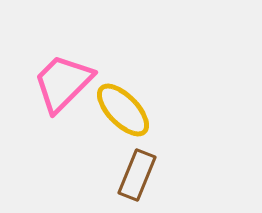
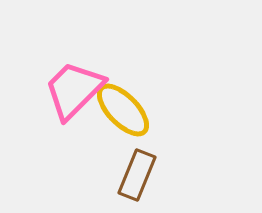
pink trapezoid: moved 11 px right, 7 px down
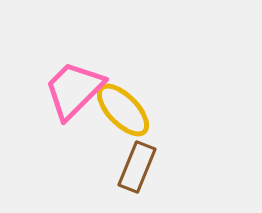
brown rectangle: moved 8 px up
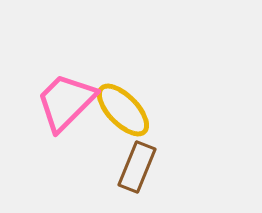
pink trapezoid: moved 8 px left, 12 px down
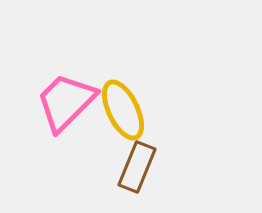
yellow ellipse: rotated 18 degrees clockwise
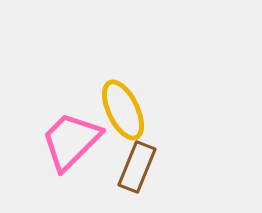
pink trapezoid: moved 5 px right, 39 px down
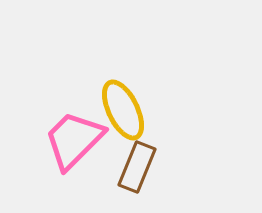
pink trapezoid: moved 3 px right, 1 px up
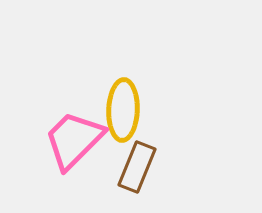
yellow ellipse: rotated 28 degrees clockwise
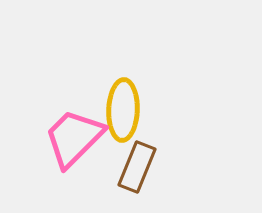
pink trapezoid: moved 2 px up
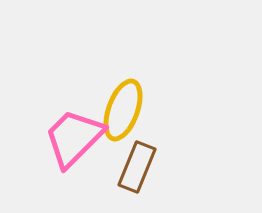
yellow ellipse: rotated 18 degrees clockwise
